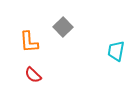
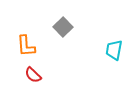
orange L-shape: moved 3 px left, 4 px down
cyan trapezoid: moved 2 px left, 1 px up
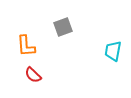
gray square: rotated 24 degrees clockwise
cyan trapezoid: moved 1 px left, 1 px down
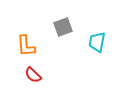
cyan trapezoid: moved 16 px left, 9 px up
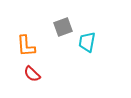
cyan trapezoid: moved 10 px left
red semicircle: moved 1 px left, 1 px up
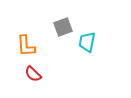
red semicircle: moved 1 px right
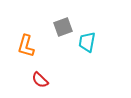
orange L-shape: rotated 20 degrees clockwise
red semicircle: moved 7 px right, 6 px down
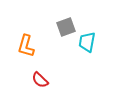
gray square: moved 3 px right
